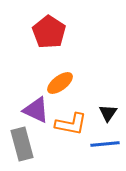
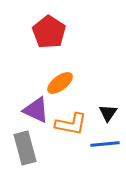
gray rectangle: moved 3 px right, 4 px down
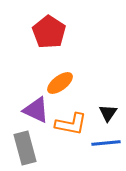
blue line: moved 1 px right, 1 px up
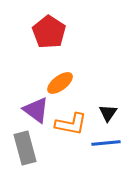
purple triangle: rotated 12 degrees clockwise
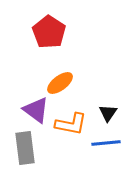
gray rectangle: rotated 8 degrees clockwise
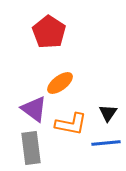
purple triangle: moved 2 px left, 1 px up
gray rectangle: moved 6 px right
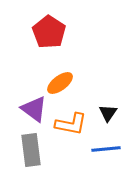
blue line: moved 6 px down
gray rectangle: moved 2 px down
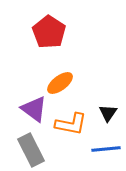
gray rectangle: rotated 20 degrees counterclockwise
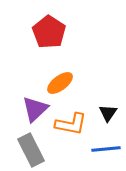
purple triangle: moved 1 px right; rotated 40 degrees clockwise
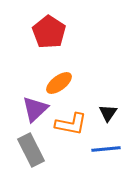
orange ellipse: moved 1 px left
